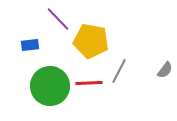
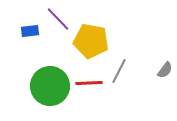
blue rectangle: moved 14 px up
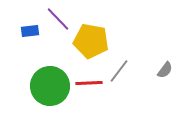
gray line: rotated 10 degrees clockwise
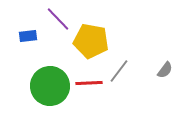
blue rectangle: moved 2 px left, 5 px down
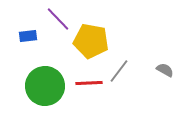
gray semicircle: rotated 96 degrees counterclockwise
green circle: moved 5 px left
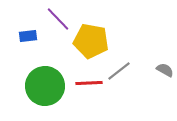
gray line: rotated 15 degrees clockwise
